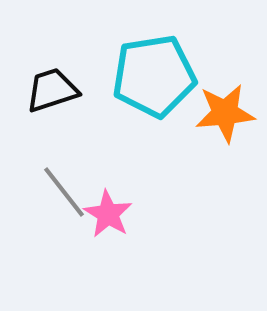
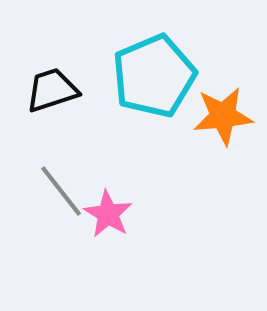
cyan pentagon: rotated 14 degrees counterclockwise
orange star: moved 2 px left, 3 px down
gray line: moved 3 px left, 1 px up
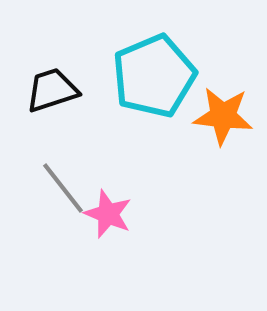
orange star: rotated 12 degrees clockwise
gray line: moved 2 px right, 3 px up
pink star: rotated 9 degrees counterclockwise
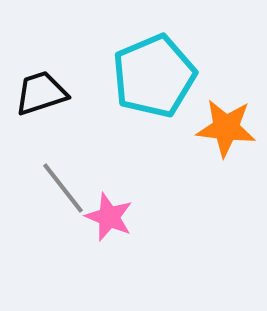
black trapezoid: moved 11 px left, 3 px down
orange star: moved 3 px right, 12 px down
pink star: moved 1 px right, 3 px down
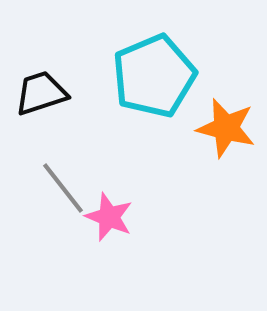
orange star: rotated 8 degrees clockwise
